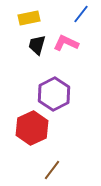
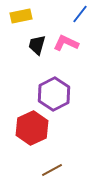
blue line: moved 1 px left
yellow rectangle: moved 8 px left, 2 px up
brown line: rotated 25 degrees clockwise
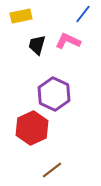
blue line: moved 3 px right
pink L-shape: moved 2 px right, 2 px up
purple hexagon: rotated 8 degrees counterclockwise
brown line: rotated 10 degrees counterclockwise
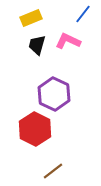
yellow rectangle: moved 10 px right, 2 px down; rotated 10 degrees counterclockwise
red hexagon: moved 3 px right, 1 px down; rotated 8 degrees counterclockwise
brown line: moved 1 px right, 1 px down
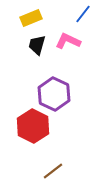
red hexagon: moved 2 px left, 3 px up
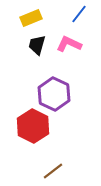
blue line: moved 4 px left
pink L-shape: moved 1 px right, 3 px down
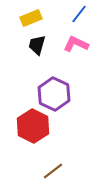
pink L-shape: moved 7 px right
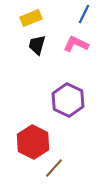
blue line: moved 5 px right; rotated 12 degrees counterclockwise
purple hexagon: moved 14 px right, 6 px down
red hexagon: moved 16 px down
brown line: moved 1 px right, 3 px up; rotated 10 degrees counterclockwise
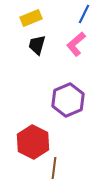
pink L-shape: rotated 65 degrees counterclockwise
purple hexagon: rotated 12 degrees clockwise
brown line: rotated 35 degrees counterclockwise
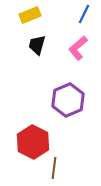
yellow rectangle: moved 1 px left, 3 px up
pink L-shape: moved 2 px right, 4 px down
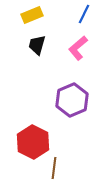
yellow rectangle: moved 2 px right
purple hexagon: moved 4 px right
